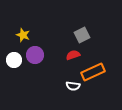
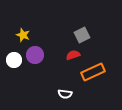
white semicircle: moved 8 px left, 8 px down
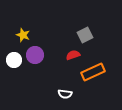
gray square: moved 3 px right
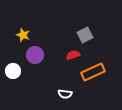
white circle: moved 1 px left, 11 px down
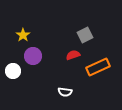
yellow star: rotated 16 degrees clockwise
purple circle: moved 2 px left, 1 px down
orange rectangle: moved 5 px right, 5 px up
white semicircle: moved 2 px up
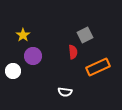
red semicircle: moved 3 px up; rotated 104 degrees clockwise
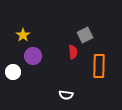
orange rectangle: moved 1 px right, 1 px up; rotated 65 degrees counterclockwise
white circle: moved 1 px down
white semicircle: moved 1 px right, 3 px down
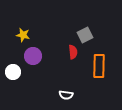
yellow star: rotated 24 degrees counterclockwise
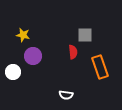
gray square: rotated 28 degrees clockwise
orange rectangle: moved 1 px right, 1 px down; rotated 20 degrees counterclockwise
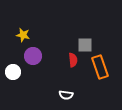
gray square: moved 10 px down
red semicircle: moved 8 px down
